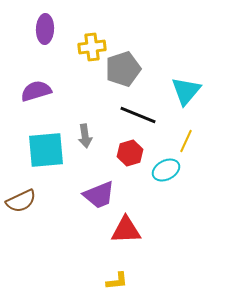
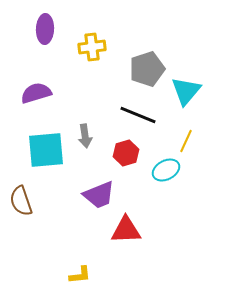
gray pentagon: moved 24 px right
purple semicircle: moved 2 px down
red hexagon: moved 4 px left
brown semicircle: rotated 96 degrees clockwise
yellow L-shape: moved 37 px left, 6 px up
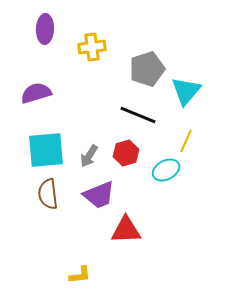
gray arrow: moved 4 px right, 20 px down; rotated 40 degrees clockwise
brown semicircle: moved 27 px right, 7 px up; rotated 12 degrees clockwise
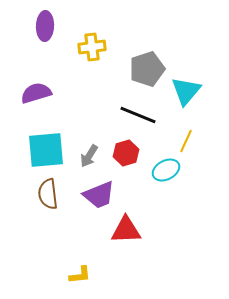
purple ellipse: moved 3 px up
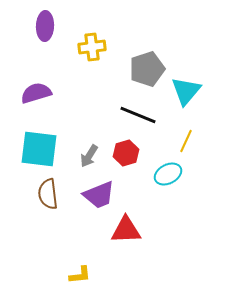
cyan square: moved 7 px left, 1 px up; rotated 12 degrees clockwise
cyan ellipse: moved 2 px right, 4 px down
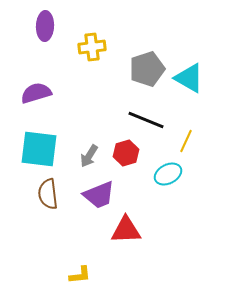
cyan triangle: moved 3 px right, 13 px up; rotated 40 degrees counterclockwise
black line: moved 8 px right, 5 px down
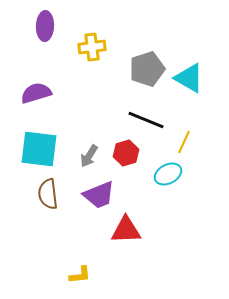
yellow line: moved 2 px left, 1 px down
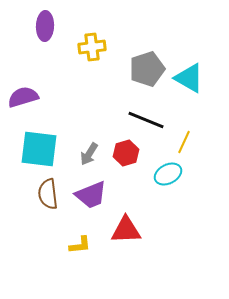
purple semicircle: moved 13 px left, 4 px down
gray arrow: moved 2 px up
purple trapezoid: moved 8 px left
yellow L-shape: moved 30 px up
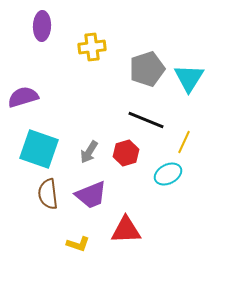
purple ellipse: moved 3 px left
cyan triangle: rotated 32 degrees clockwise
cyan square: rotated 12 degrees clockwise
gray arrow: moved 2 px up
yellow L-shape: moved 2 px left, 1 px up; rotated 25 degrees clockwise
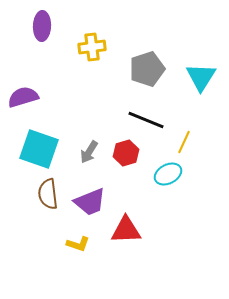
cyan triangle: moved 12 px right, 1 px up
purple trapezoid: moved 1 px left, 7 px down
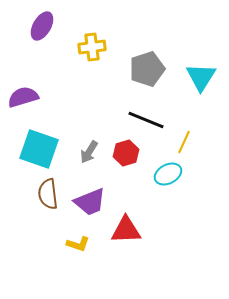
purple ellipse: rotated 28 degrees clockwise
